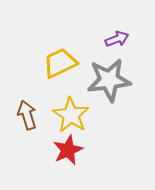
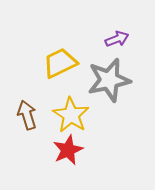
gray star: rotated 6 degrees counterclockwise
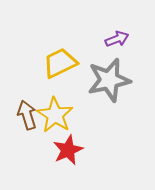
yellow star: moved 16 px left
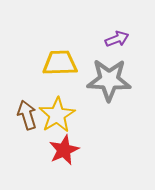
yellow trapezoid: rotated 24 degrees clockwise
gray star: rotated 15 degrees clockwise
yellow star: moved 2 px right; rotated 9 degrees clockwise
red star: moved 4 px left
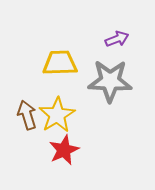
gray star: moved 1 px right, 1 px down
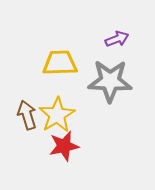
red star: moved 4 px up; rotated 12 degrees clockwise
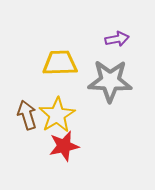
purple arrow: rotated 10 degrees clockwise
